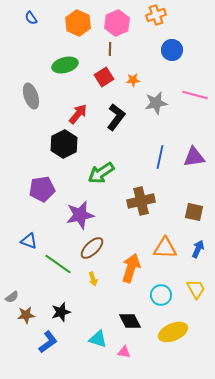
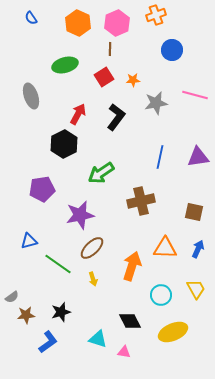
red arrow: rotated 10 degrees counterclockwise
purple triangle: moved 4 px right
blue triangle: rotated 36 degrees counterclockwise
orange arrow: moved 1 px right, 2 px up
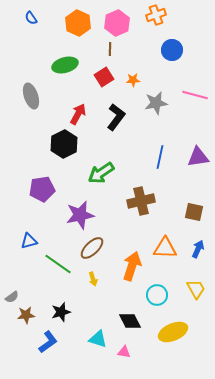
cyan circle: moved 4 px left
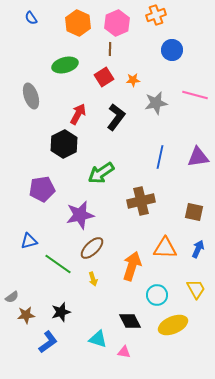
yellow ellipse: moved 7 px up
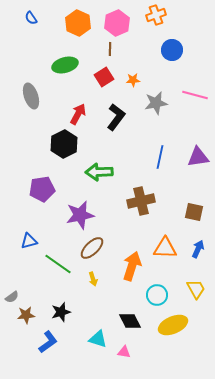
green arrow: moved 2 px left, 1 px up; rotated 32 degrees clockwise
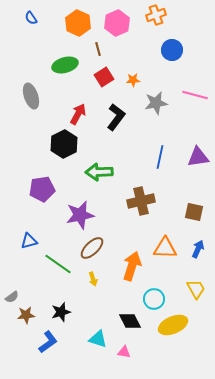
brown line: moved 12 px left; rotated 16 degrees counterclockwise
cyan circle: moved 3 px left, 4 px down
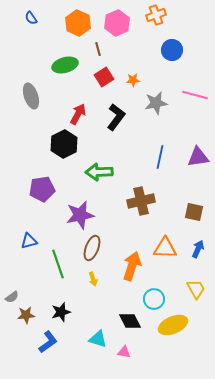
brown ellipse: rotated 25 degrees counterclockwise
green line: rotated 36 degrees clockwise
